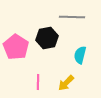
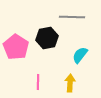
cyan semicircle: rotated 24 degrees clockwise
yellow arrow: moved 4 px right; rotated 138 degrees clockwise
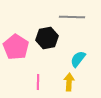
cyan semicircle: moved 2 px left, 4 px down
yellow arrow: moved 1 px left, 1 px up
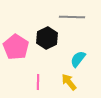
black hexagon: rotated 15 degrees counterclockwise
yellow arrow: rotated 42 degrees counterclockwise
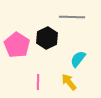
pink pentagon: moved 1 px right, 2 px up
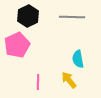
black hexagon: moved 19 px left, 22 px up
pink pentagon: rotated 15 degrees clockwise
cyan semicircle: rotated 48 degrees counterclockwise
yellow arrow: moved 2 px up
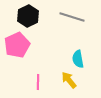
gray line: rotated 15 degrees clockwise
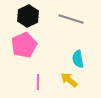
gray line: moved 1 px left, 2 px down
pink pentagon: moved 7 px right
yellow arrow: rotated 12 degrees counterclockwise
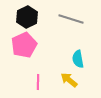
black hexagon: moved 1 px left, 1 px down
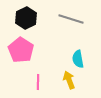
black hexagon: moved 1 px left, 1 px down
pink pentagon: moved 3 px left, 5 px down; rotated 15 degrees counterclockwise
yellow arrow: rotated 30 degrees clockwise
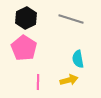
pink pentagon: moved 3 px right, 2 px up
yellow arrow: rotated 96 degrees clockwise
